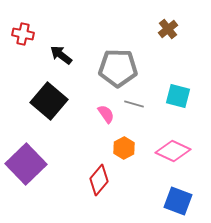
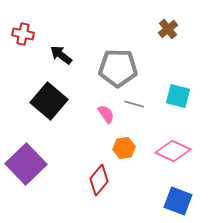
orange hexagon: rotated 20 degrees clockwise
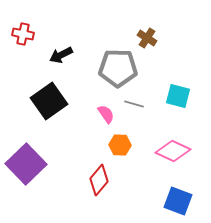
brown cross: moved 21 px left, 9 px down; rotated 18 degrees counterclockwise
black arrow: rotated 65 degrees counterclockwise
black square: rotated 15 degrees clockwise
orange hexagon: moved 4 px left, 3 px up; rotated 10 degrees clockwise
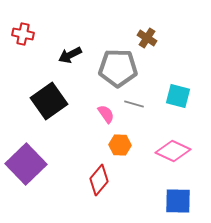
black arrow: moved 9 px right
blue square: rotated 20 degrees counterclockwise
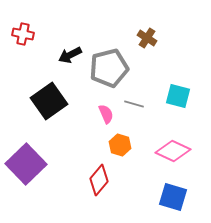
gray pentagon: moved 9 px left; rotated 15 degrees counterclockwise
pink semicircle: rotated 12 degrees clockwise
orange hexagon: rotated 15 degrees clockwise
blue square: moved 5 px left, 4 px up; rotated 16 degrees clockwise
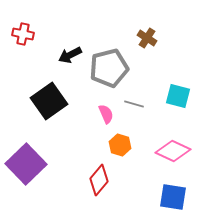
blue square: rotated 8 degrees counterclockwise
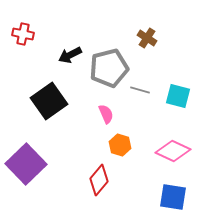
gray line: moved 6 px right, 14 px up
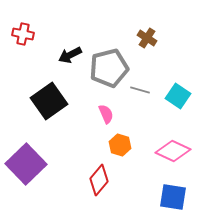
cyan square: rotated 20 degrees clockwise
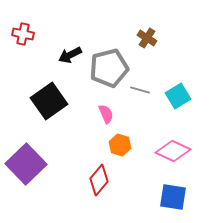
cyan square: rotated 25 degrees clockwise
